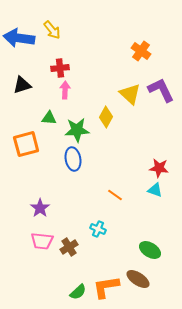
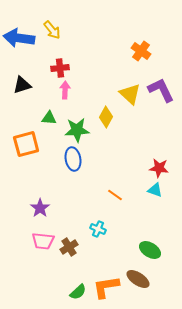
pink trapezoid: moved 1 px right
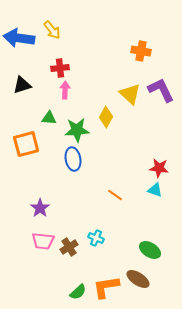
orange cross: rotated 24 degrees counterclockwise
cyan cross: moved 2 px left, 9 px down
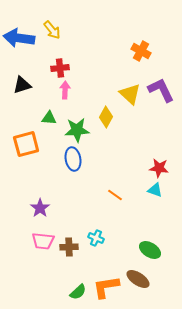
orange cross: rotated 18 degrees clockwise
brown cross: rotated 30 degrees clockwise
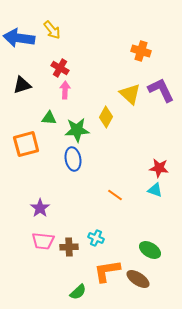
orange cross: rotated 12 degrees counterclockwise
red cross: rotated 36 degrees clockwise
orange L-shape: moved 1 px right, 16 px up
